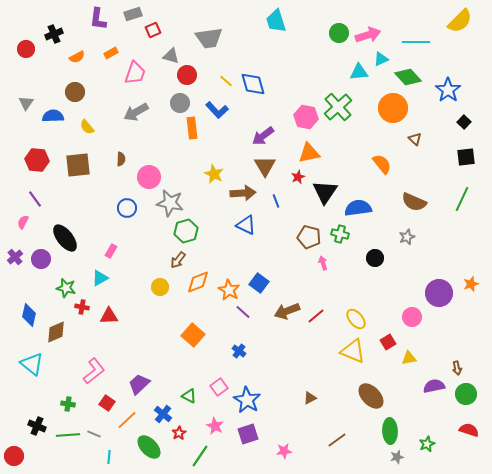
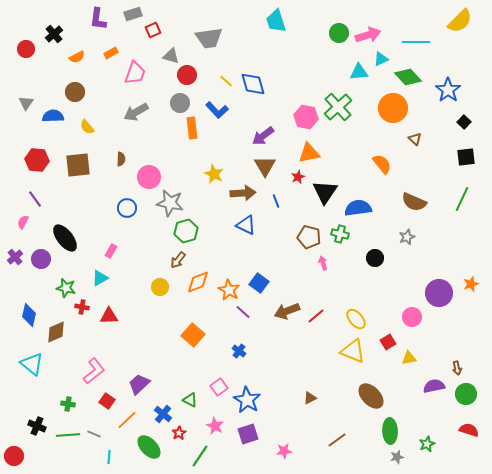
black cross at (54, 34): rotated 18 degrees counterclockwise
green triangle at (189, 396): moved 1 px right, 4 px down
red square at (107, 403): moved 2 px up
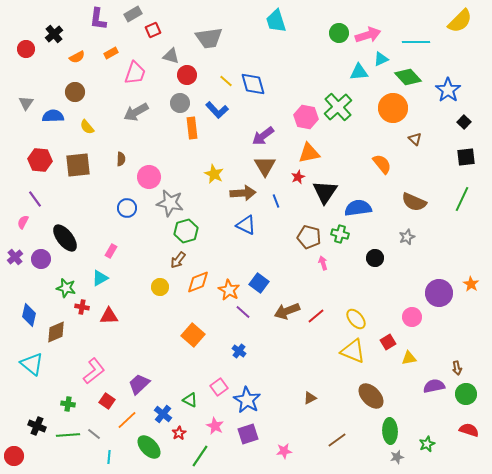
gray rectangle at (133, 14): rotated 12 degrees counterclockwise
red hexagon at (37, 160): moved 3 px right
orange star at (471, 284): rotated 21 degrees counterclockwise
gray line at (94, 434): rotated 16 degrees clockwise
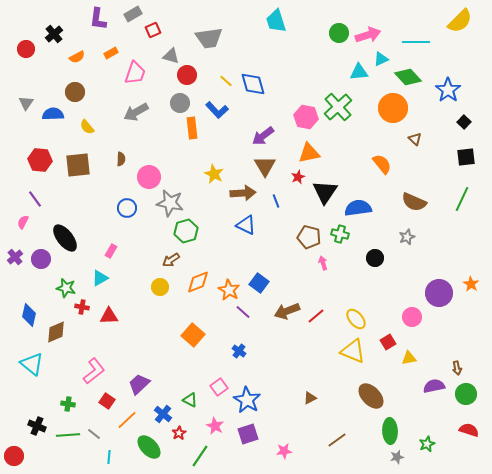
blue semicircle at (53, 116): moved 2 px up
brown arrow at (178, 260): moved 7 px left; rotated 18 degrees clockwise
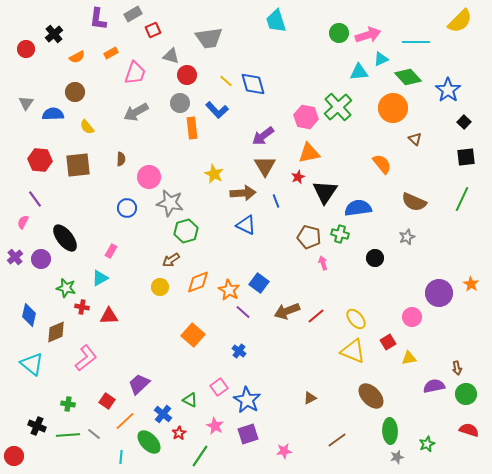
pink L-shape at (94, 371): moved 8 px left, 13 px up
orange line at (127, 420): moved 2 px left, 1 px down
green ellipse at (149, 447): moved 5 px up
cyan line at (109, 457): moved 12 px right
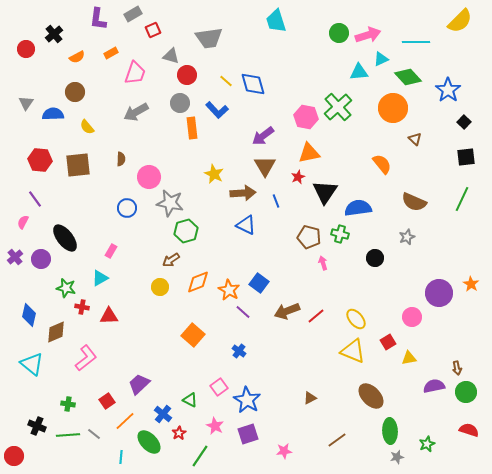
green circle at (466, 394): moved 2 px up
red square at (107, 401): rotated 21 degrees clockwise
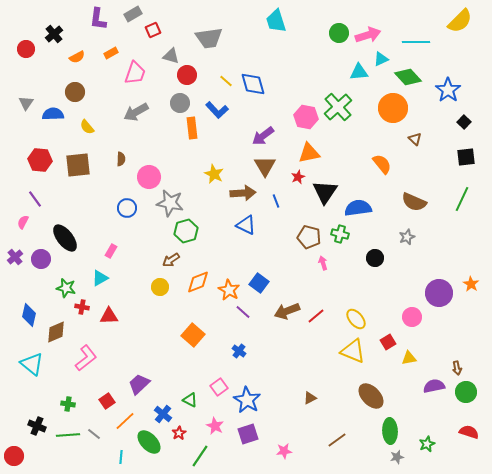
red semicircle at (469, 430): moved 2 px down
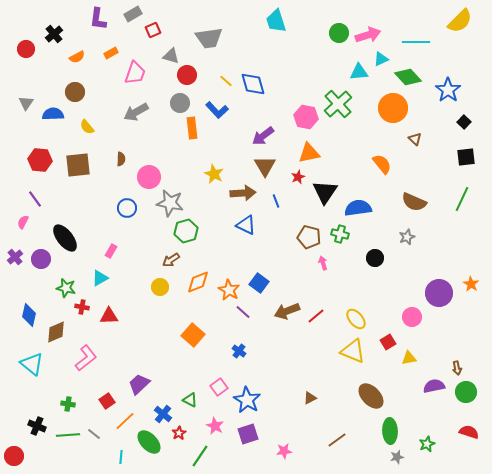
green cross at (338, 107): moved 3 px up
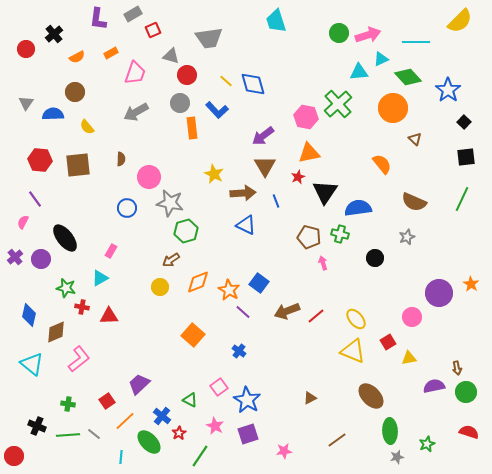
pink L-shape at (86, 358): moved 7 px left, 1 px down
blue cross at (163, 414): moved 1 px left, 2 px down
